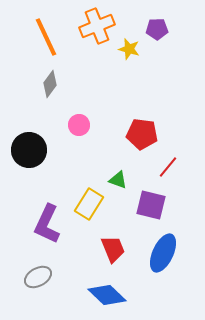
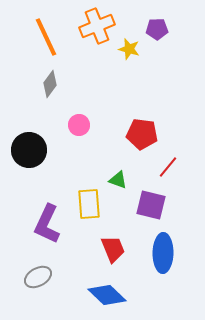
yellow rectangle: rotated 36 degrees counterclockwise
blue ellipse: rotated 24 degrees counterclockwise
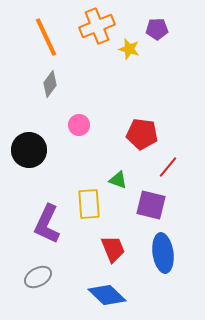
blue ellipse: rotated 9 degrees counterclockwise
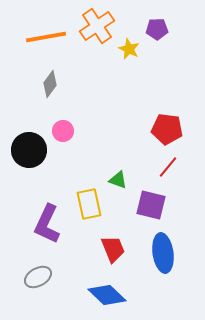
orange cross: rotated 12 degrees counterclockwise
orange line: rotated 75 degrees counterclockwise
yellow star: rotated 10 degrees clockwise
pink circle: moved 16 px left, 6 px down
red pentagon: moved 25 px right, 5 px up
yellow rectangle: rotated 8 degrees counterclockwise
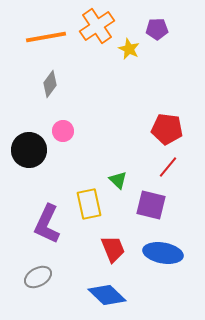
green triangle: rotated 24 degrees clockwise
blue ellipse: rotated 72 degrees counterclockwise
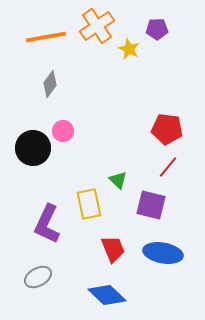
black circle: moved 4 px right, 2 px up
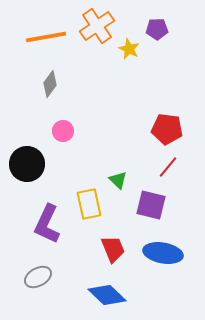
black circle: moved 6 px left, 16 px down
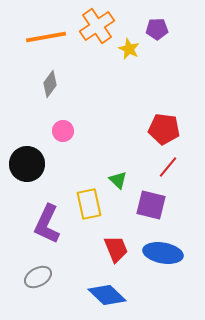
red pentagon: moved 3 px left
red trapezoid: moved 3 px right
